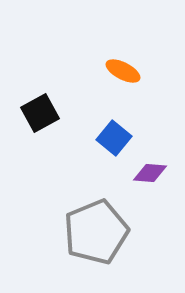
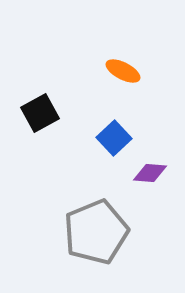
blue square: rotated 8 degrees clockwise
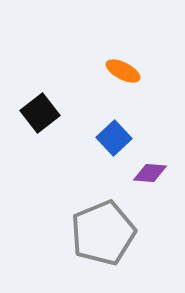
black square: rotated 9 degrees counterclockwise
gray pentagon: moved 7 px right, 1 px down
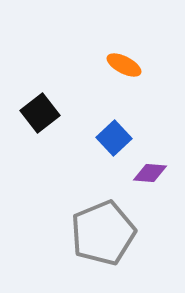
orange ellipse: moved 1 px right, 6 px up
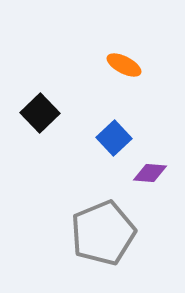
black square: rotated 6 degrees counterclockwise
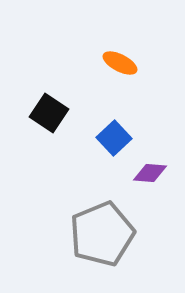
orange ellipse: moved 4 px left, 2 px up
black square: moved 9 px right; rotated 12 degrees counterclockwise
gray pentagon: moved 1 px left, 1 px down
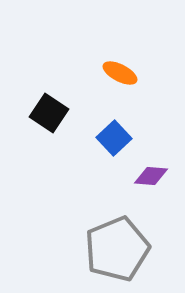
orange ellipse: moved 10 px down
purple diamond: moved 1 px right, 3 px down
gray pentagon: moved 15 px right, 15 px down
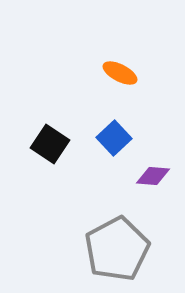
black square: moved 1 px right, 31 px down
purple diamond: moved 2 px right
gray pentagon: rotated 6 degrees counterclockwise
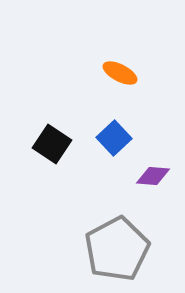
black square: moved 2 px right
